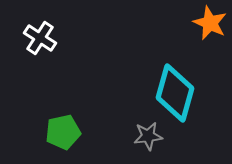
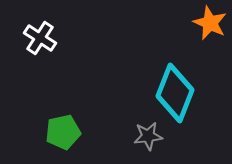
cyan diamond: rotated 6 degrees clockwise
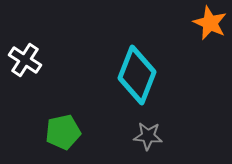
white cross: moved 15 px left, 22 px down
cyan diamond: moved 38 px left, 18 px up
gray star: rotated 12 degrees clockwise
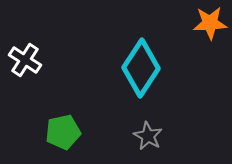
orange star: rotated 28 degrees counterclockwise
cyan diamond: moved 4 px right, 7 px up; rotated 12 degrees clockwise
gray star: rotated 24 degrees clockwise
